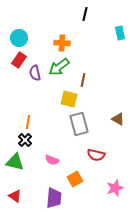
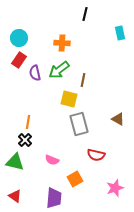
green arrow: moved 3 px down
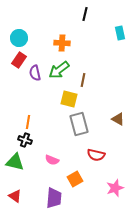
black cross: rotated 24 degrees counterclockwise
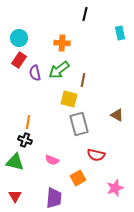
brown triangle: moved 1 px left, 4 px up
orange square: moved 3 px right, 1 px up
red triangle: rotated 24 degrees clockwise
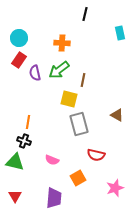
black cross: moved 1 px left, 1 px down
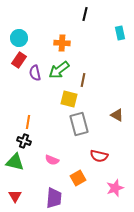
red semicircle: moved 3 px right, 1 px down
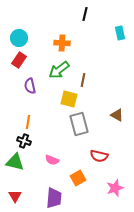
purple semicircle: moved 5 px left, 13 px down
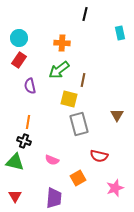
brown triangle: rotated 32 degrees clockwise
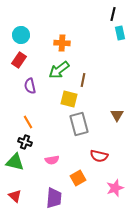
black line: moved 28 px right
cyan circle: moved 2 px right, 3 px up
orange line: rotated 40 degrees counterclockwise
black cross: moved 1 px right, 1 px down
pink semicircle: rotated 32 degrees counterclockwise
red triangle: rotated 16 degrees counterclockwise
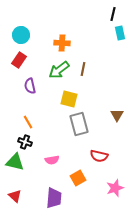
brown line: moved 11 px up
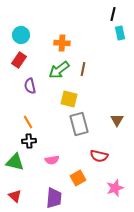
brown triangle: moved 5 px down
black cross: moved 4 px right, 1 px up; rotated 24 degrees counterclockwise
